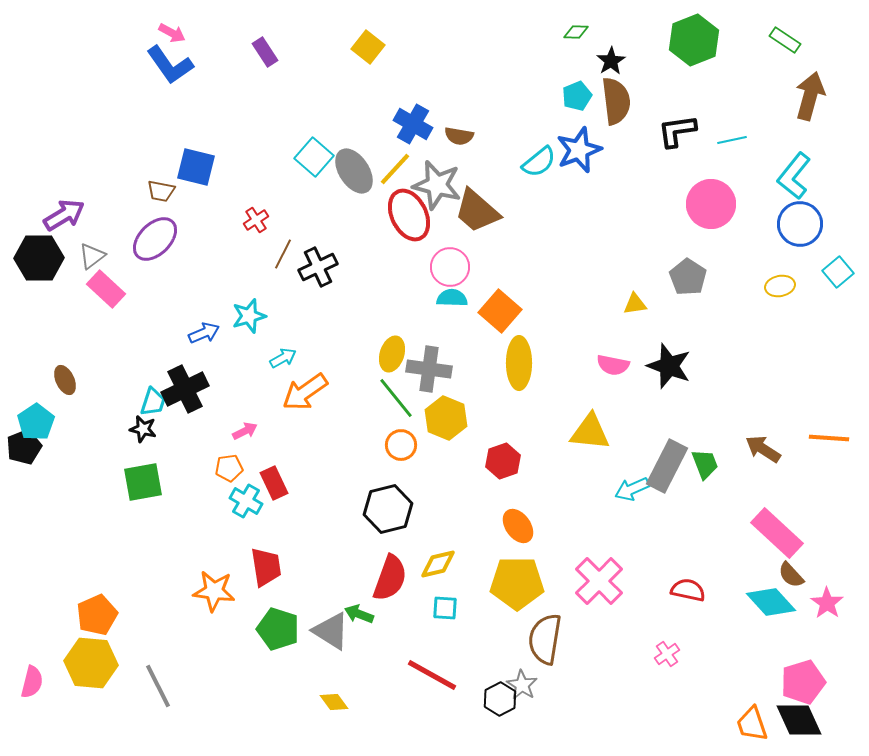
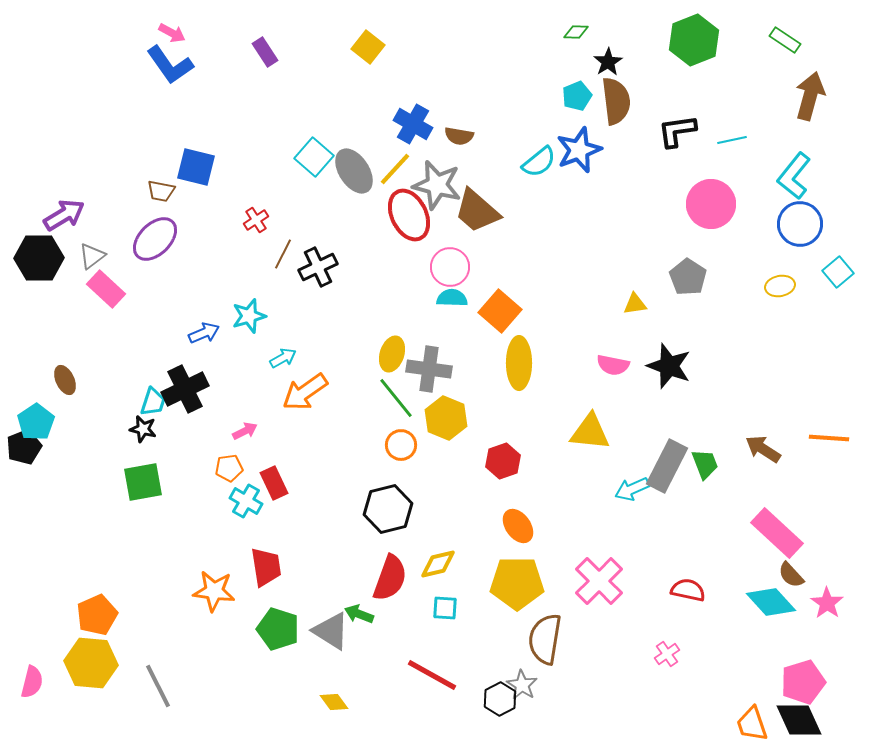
black star at (611, 61): moved 3 px left, 1 px down
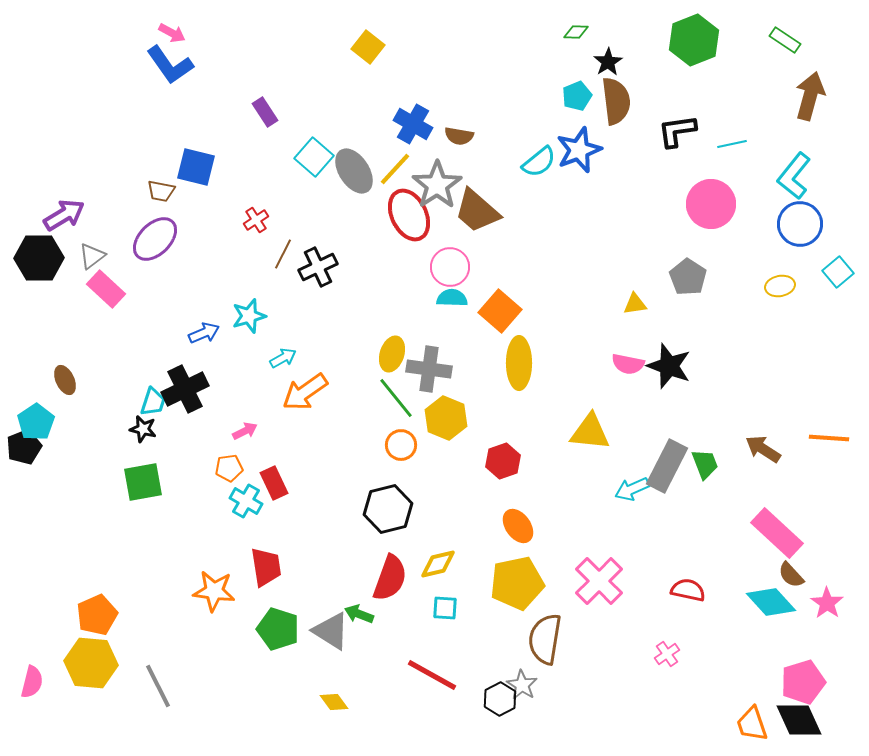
purple rectangle at (265, 52): moved 60 px down
cyan line at (732, 140): moved 4 px down
gray star at (437, 185): rotated 24 degrees clockwise
pink semicircle at (613, 365): moved 15 px right, 1 px up
yellow pentagon at (517, 583): rotated 12 degrees counterclockwise
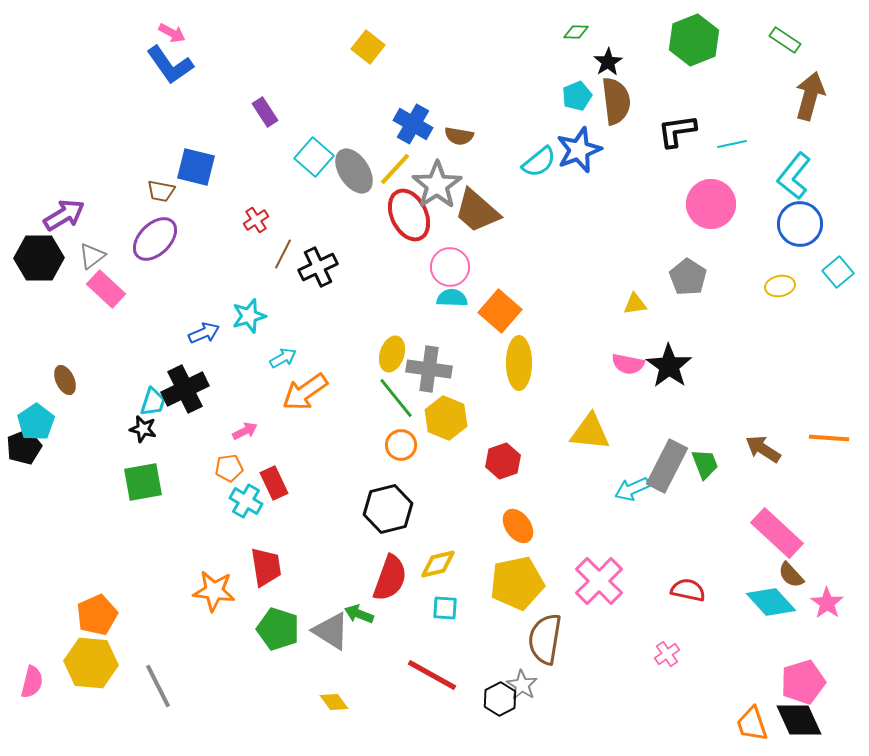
black star at (669, 366): rotated 15 degrees clockwise
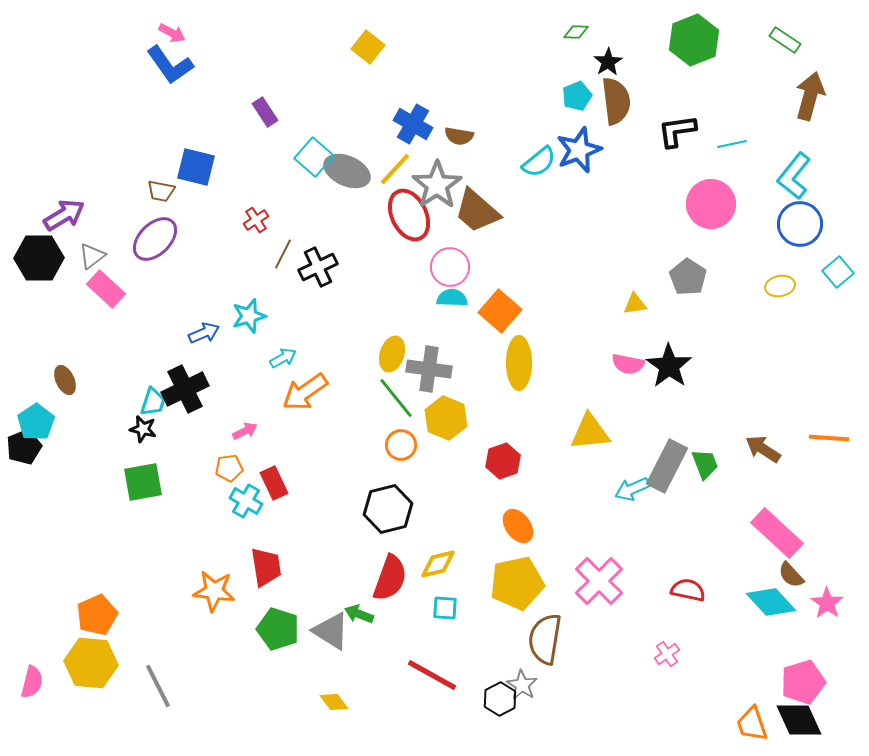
gray ellipse at (354, 171): moved 7 px left; rotated 33 degrees counterclockwise
yellow triangle at (590, 432): rotated 12 degrees counterclockwise
